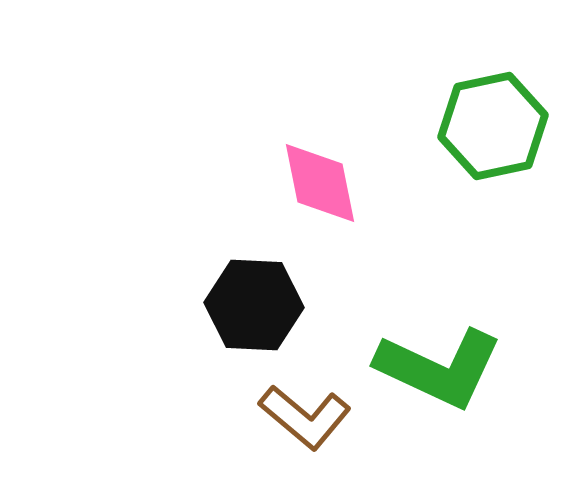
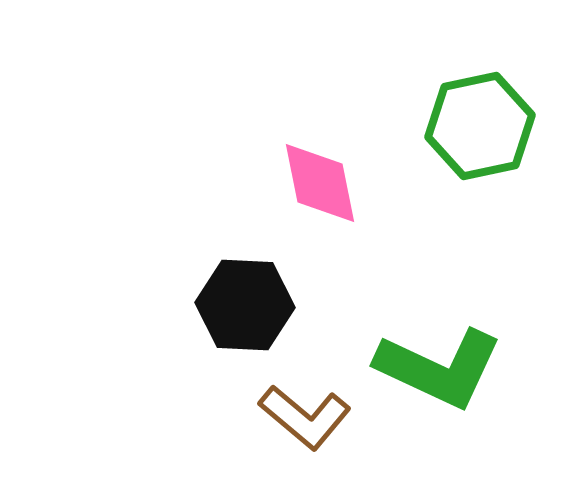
green hexagon: moved 13 px left
black hexagon: moved 9 px left
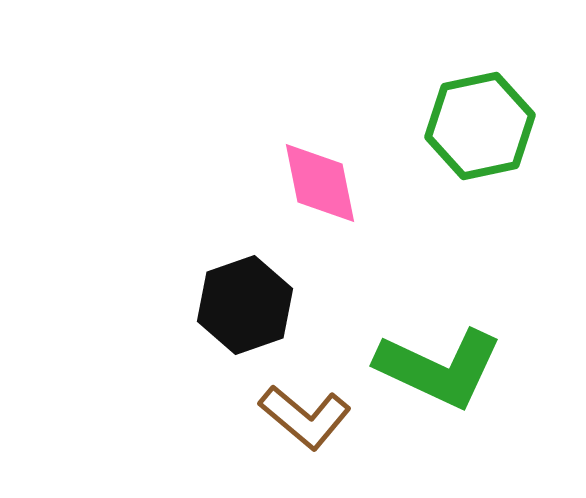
black hexagon: rotated 22 degrees counterclockwise
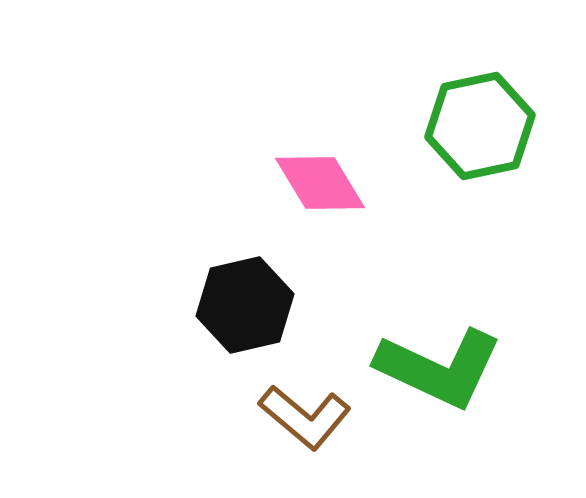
pink diamond: rotated 20 degrees counterclockwise
black hexagon: rotated 6 degrees clockwise
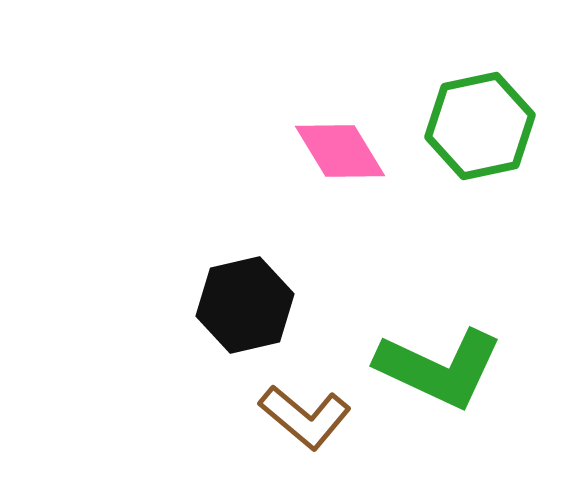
pink diamond: moved 20 px right, 32 px up
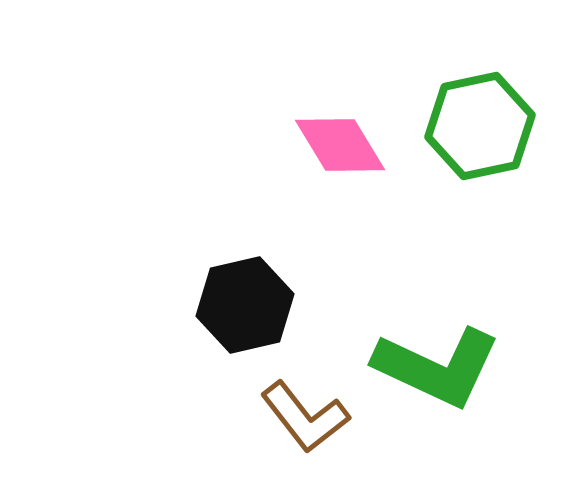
pink diamond: moved 6 px up
green L-shape: moved 2 px left, 1 px up
brown L-shape: rotated 12 degrees clockwise
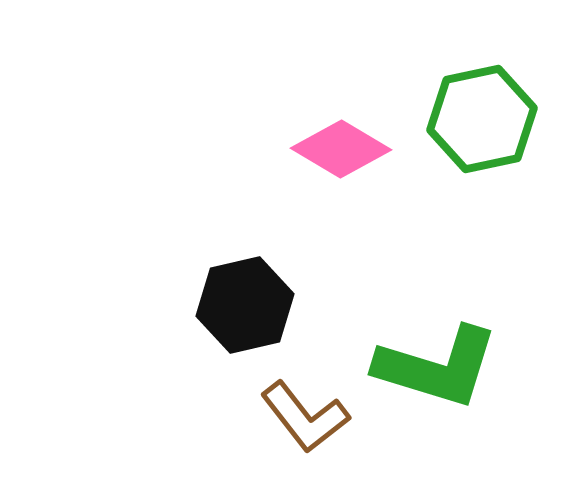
green hexagon: moved 2 px right, 7 px up
pink diamond: moved 1 px right, 4 px down; rotated 28 degrees counterclockwise
green L-shape: rotated 8 degrees counterclockwise
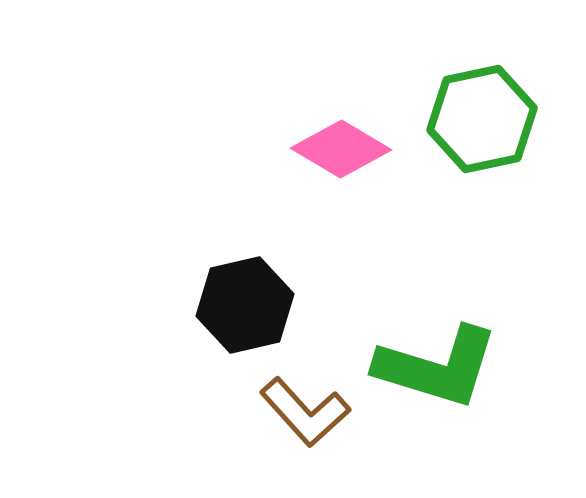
brown L-shape: moved 5 px up; rotated 4 degrees counterclockwise
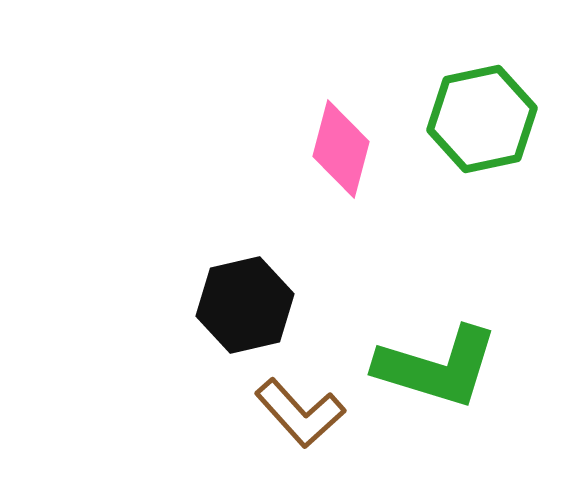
pink diamond: rotated 74 degrees clockwise
brown L-shape: moved 5 px left, 1 px down
